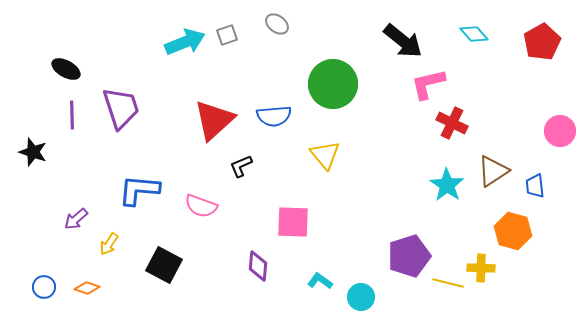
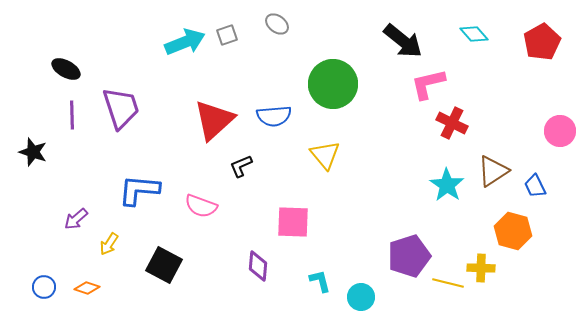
blue trapezoid: rotated 20 degrees counterclockwise
cyan L-shape: rotated 40 degrees clockwise
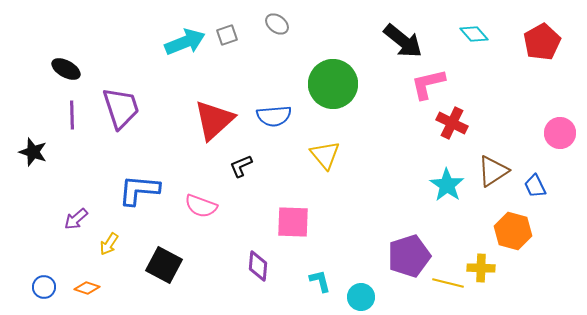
pink circle: moved 2 px down
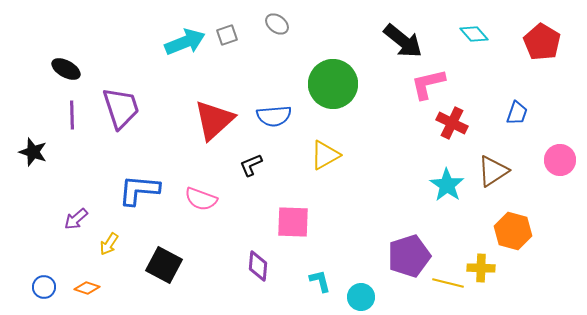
red pentagon: rotated 12 degrees counterclockwise
pink circle: moved 27 px down
yellow triangle: rotated 40 degrees clockwise
black L-shape: moved 10 px right, 1 px up
blue trapezoid: moved 18 px left, 73 px up; rotated 135 degrees counterclockwise
pink semicircle: moved 7 px up
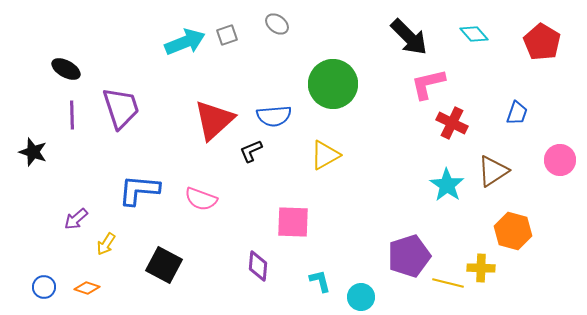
black arrow: moved 6 px right, 4 px up; rotated 6 degrees clockwise
black L-shape: moved 14 px up
yellow arrow: moved 3 px left
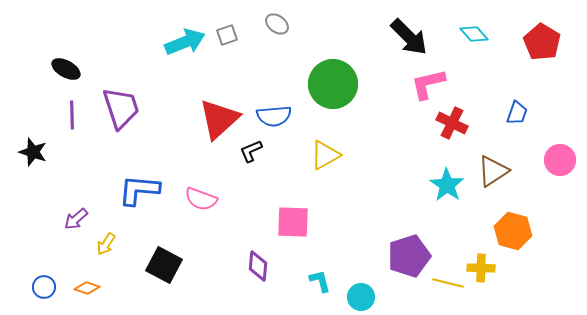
red triangle: moved 5 px right, 1 px up
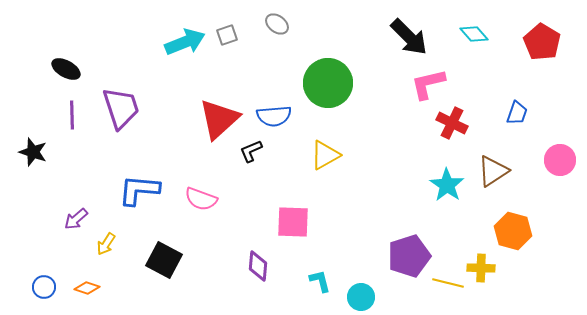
green circle: moved 5 px left, 1 px up
black square: moved 5 px up
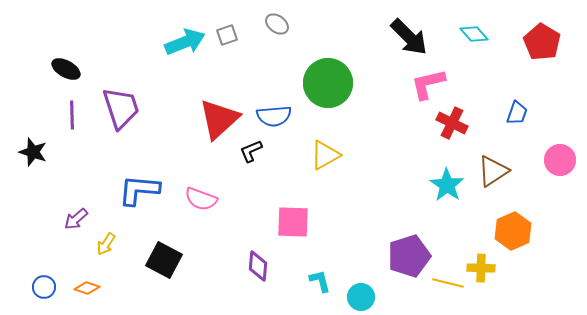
orange hexagon: rotated 21 degrees clockwise
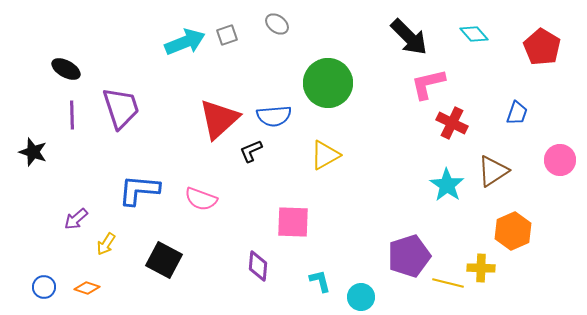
red pentagon: moved 5 px down
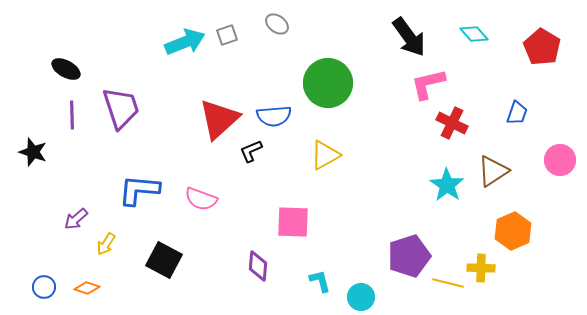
black arrow: rotated 9 degrees clockwise
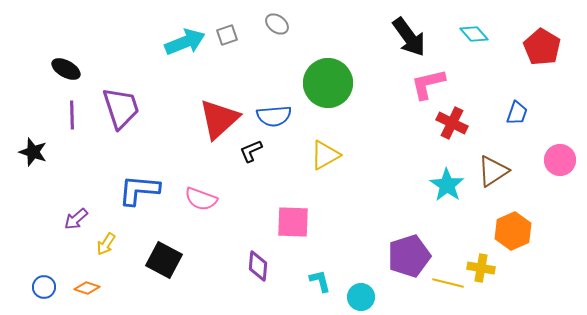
yellow cross: rotated 8 degrees clockwise
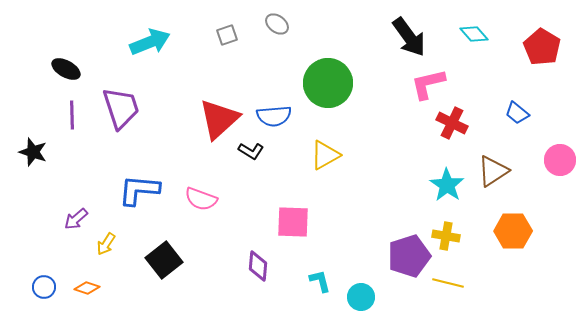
cyan arrow: moved 35 px left
blue trapezoid: rotated 110 degrees clockwise
black L-shape: rotated 125 degrees counterclockwise
orange hexagon: rotated 24 degrees clockwise
black square: rotated 24 degrees clockwise
yellow cross: moved 35 px left, 32 px up
